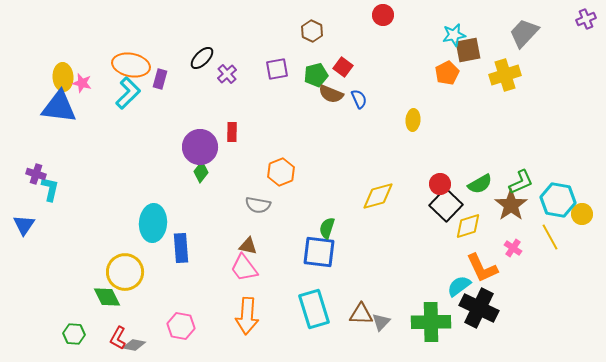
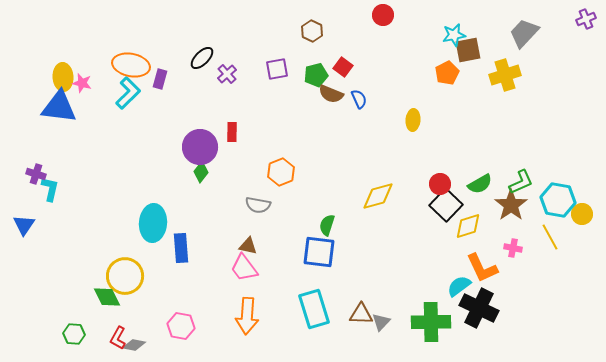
green semicircle at (327, 228): moved 3 px up
pink cross at (513, 248): rotated 24 degrees counterclockwise
yellow circle at (125, 272): moved 4 px down
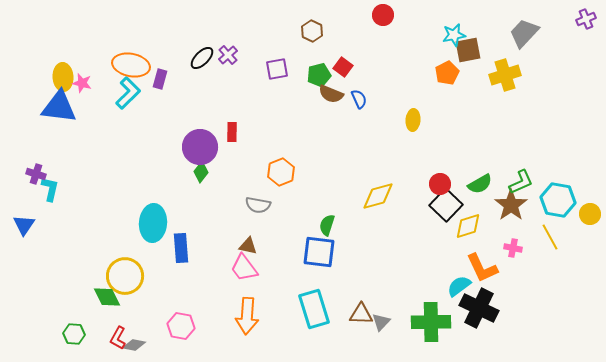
purple cross at (227, 74): moved 1 px right, 19 px up
green pentagon at (316, 75): moved 3 px right
yellow circle at (582, 214): moved 8 px right
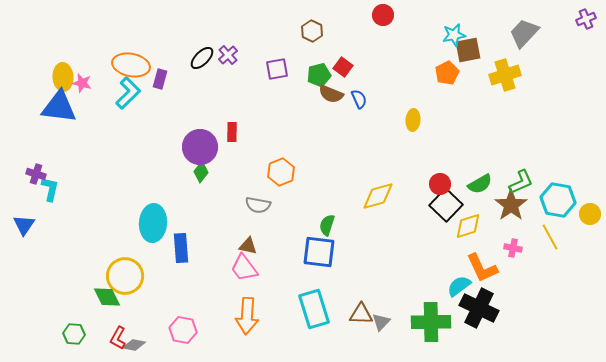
pink hexagon at (181, 326): moved 2 px right, 4 px down
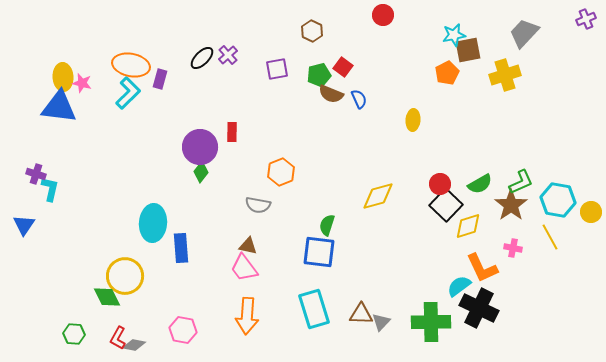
yellow circle at (590, 214): moved 1 px right, 2 px up
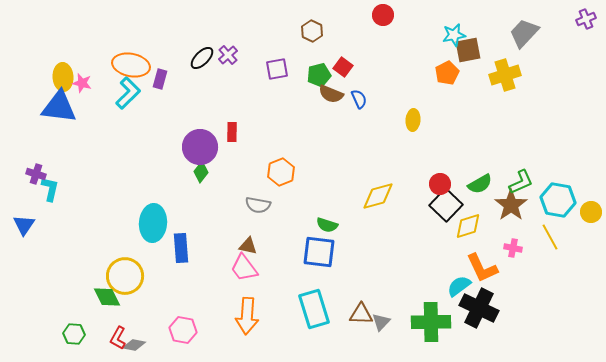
green semicircle at (327, 225): rotated 90 degrees counterclockwise
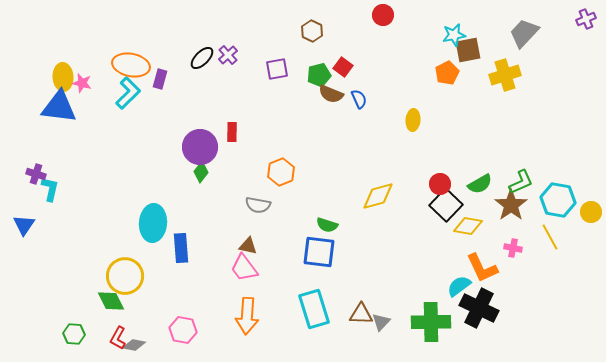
yellow diamond at (468, 226): rotated 28 degrees clockwise
green diamond at (107, 297): moved 4 px right, 4 px down
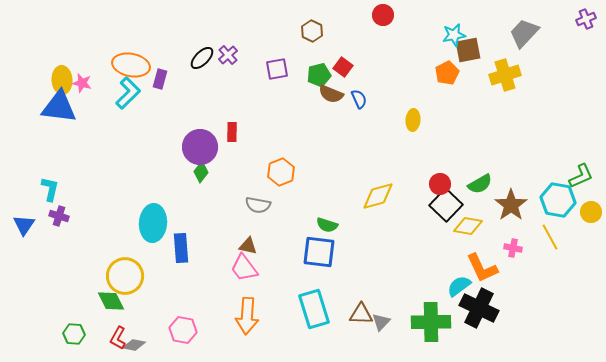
yellow ellipse at (63, 77): moved 1 px left, 3 px down
purple cross at (36, 174): moved 23 px right, 42 px down
green L-shape at (521, 182): moved 60 px right, 6 px up
